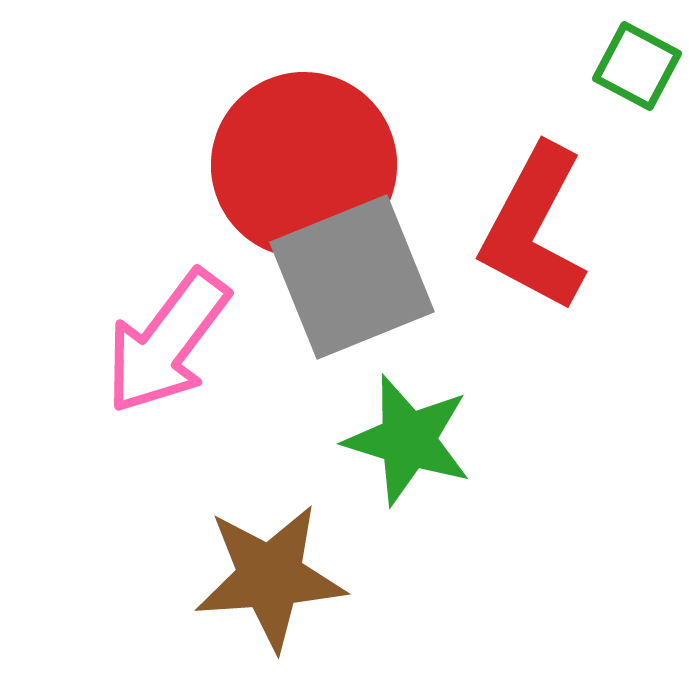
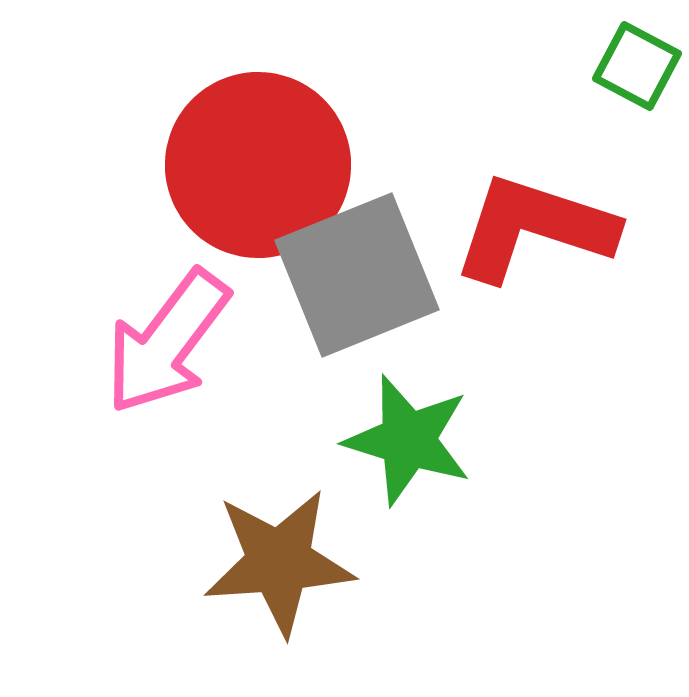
red circle: moved 46 px left
red L-shape: rotated 80 degrees clockwise
gray square: moved 5 px right, 2 px up
brown star: moved 9 px right, 15 px up
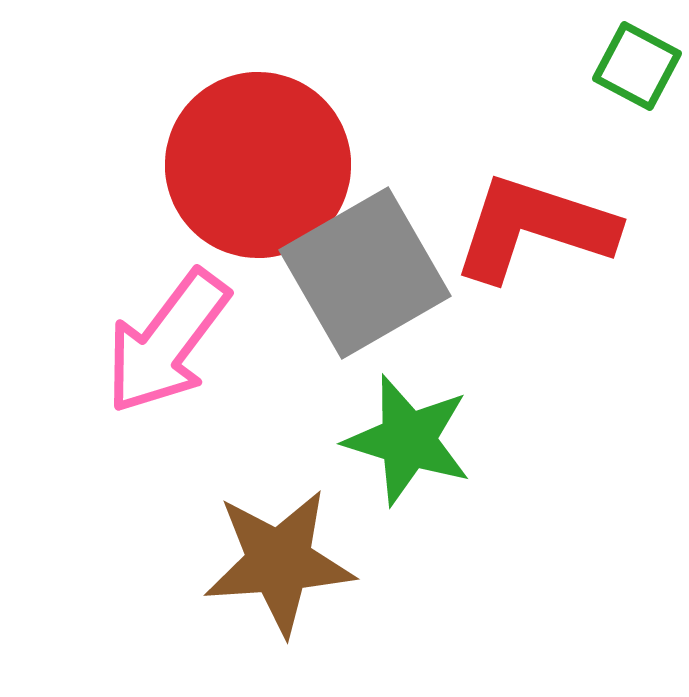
gray square: moved 8 px right, 2 px up; rotated 8 degrees counterclockwise
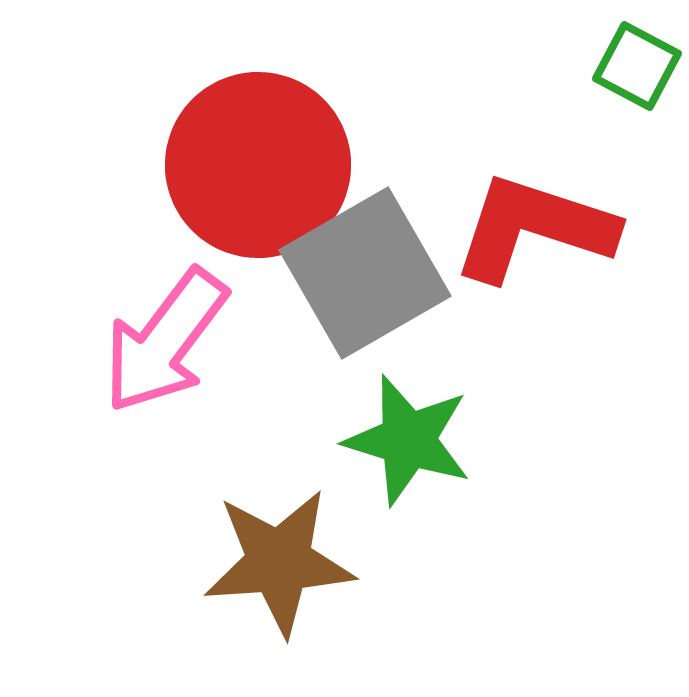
pink arrow: moved 2 px left, 1 px up
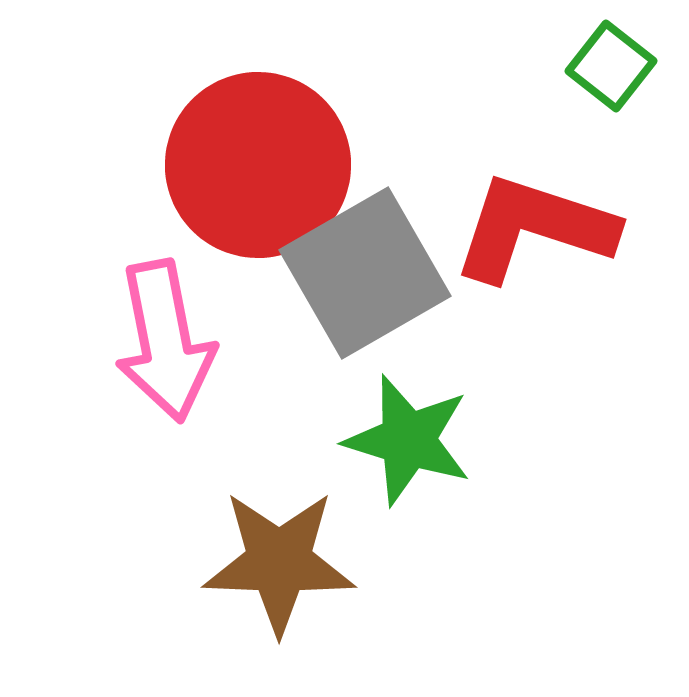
green square: moved 26 px left; rotated 10 degrees clockwise
pink arrow: rotated 48 degrees counterclockwise
brown star: rotated 6 degrees clockwise
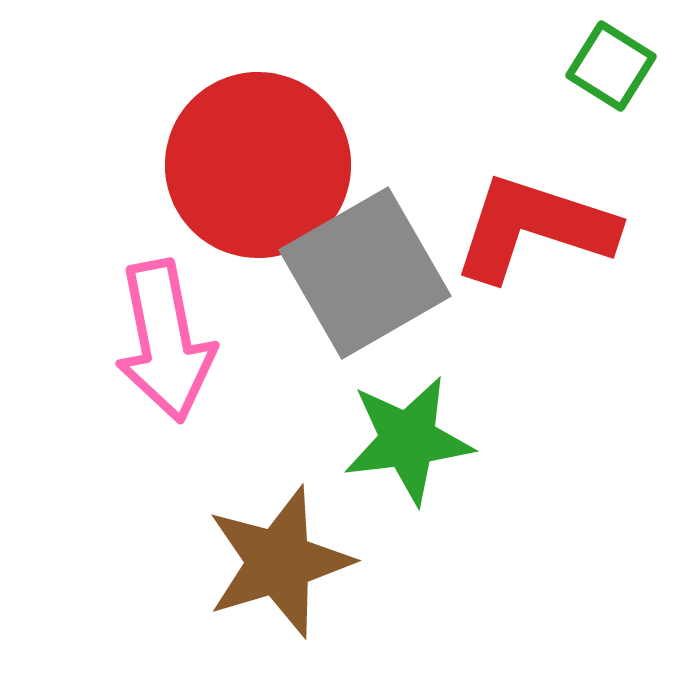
green square: rotated 6 degrees counterclockwise
green star: rotated 24 degrees counterclockwise
brown star: rotated 19 degrees counterclockwise
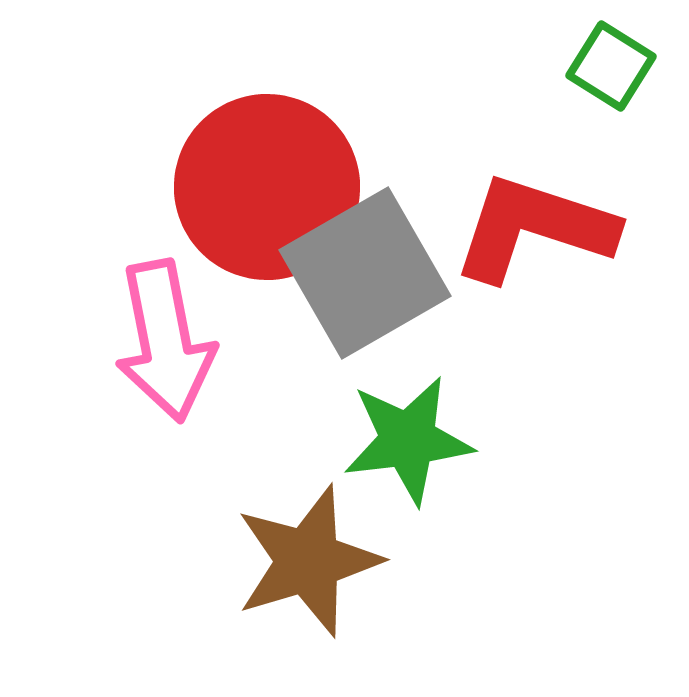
red circle: moved 9 px right, 22 px down
brown star: moved 29 px right, 1 px up
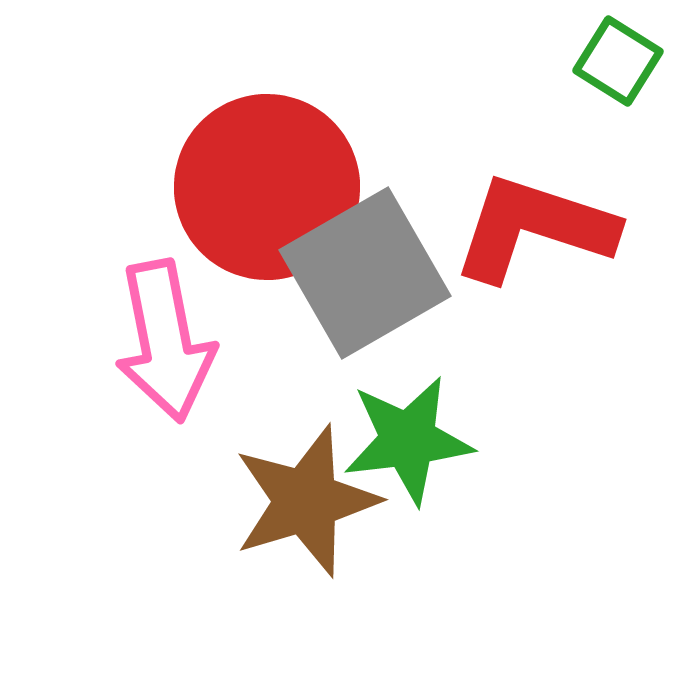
green square: moved 7 px right, 5 px up
brown star: moved 2 px left, 60 px up
